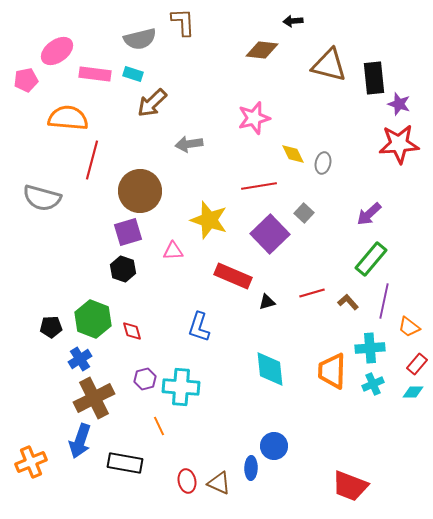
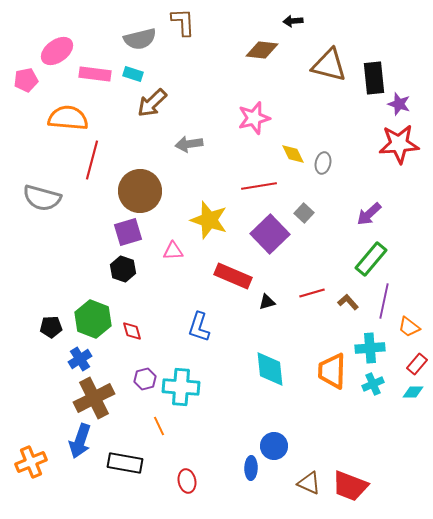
brown triangle at (219, 483): moved 90 px right
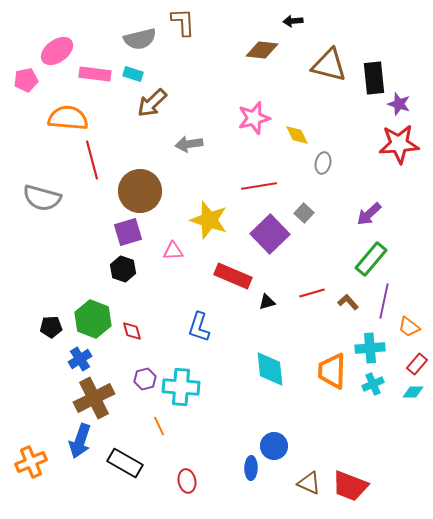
yellow diamond at (293, 154): moved 4 px right, 19 px up
red line at (92, 160): rotated 30 degrees counterclockwise
black rectangle at (125, 463): rotated 20 degrees clockwise
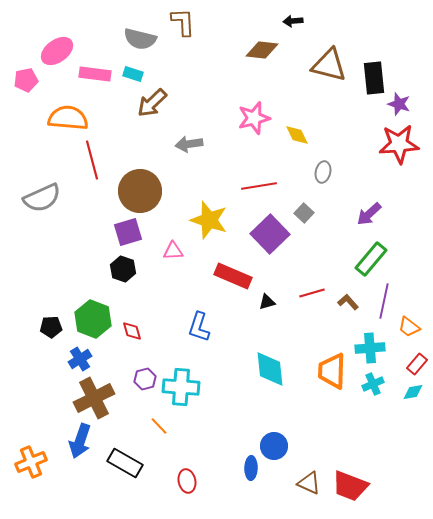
gray semicircle at (140, 39): rotated 28 degrees clockwise
gray ellipse at (323, 163): moved 9 px down
gray semicircle at (42, 198): rotated 39 degrees counterclockwise
cyan diamond at (413, 392): rotated 10 degrees counterclockwise
orange line at (159, 426): rotated 18 degrees counterclockwise
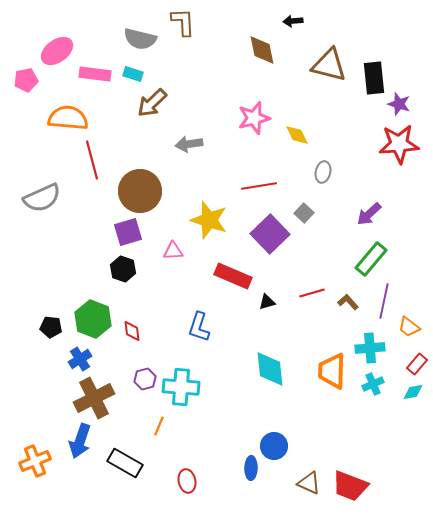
brown diamond at (262, 50): rotated 72 degrees clockwise
black pentagon at (51, 327): rotated 10 degrees clockwise
red diamond at (132, 331): rotated 10 degrees clockwise
orange line at (159, 426): rotated 66 degrees clockwise
orange cross at (31, 462): moved 4 px right, 1 px up
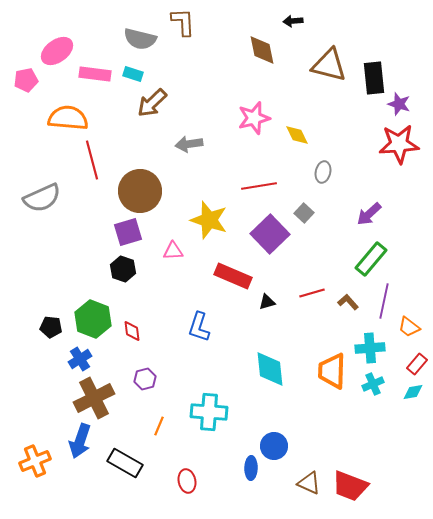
cyan cross at (181, 387): moved 28 px right, 25 px down
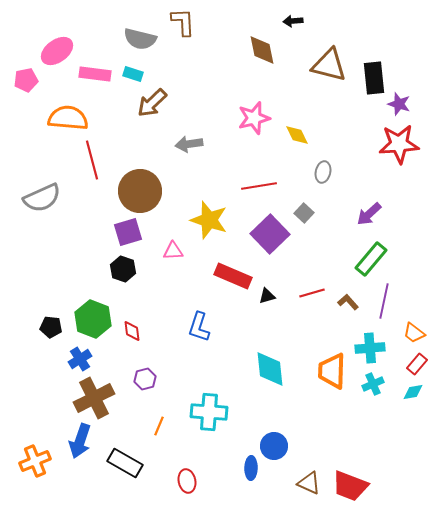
black triangle at (267, 302): moved 6 px up
orange trapezoid at (409, 327): moved 5 px right, 6 px down
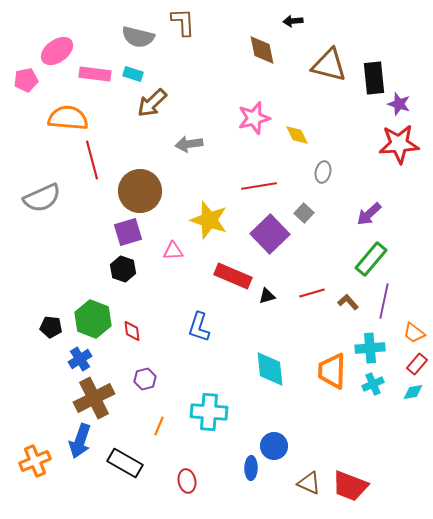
gray semicircle at (140, 39): moved 2 px left, 2 px up
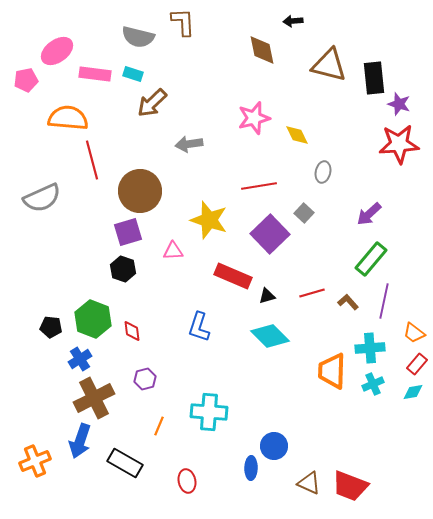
cyan diamond at (270, 369): moved 33 px up; rotated 39 degrees counterclockwise
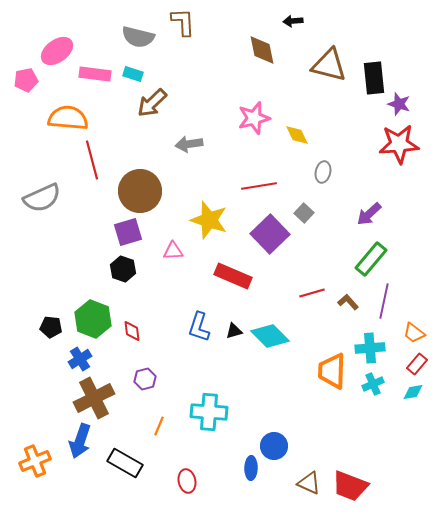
black triangle at (267, 296): moved 33 px left, 35 px down
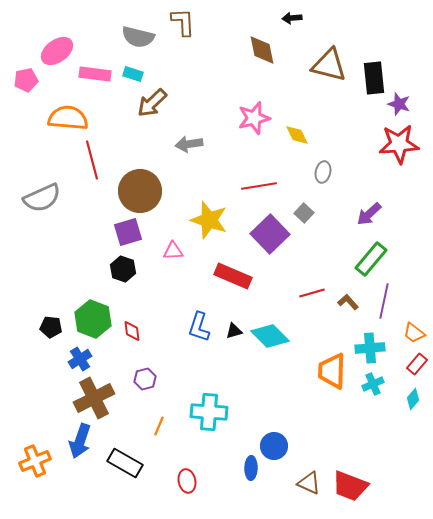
black arrow at (293, 21): moved 1 px left, 3 px up
cyan diamond at (413, 392): moved 7 px down; rotated 40 degrees counterclockwise
